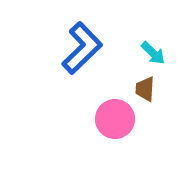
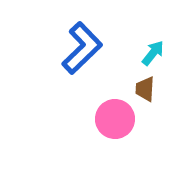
cyan arrow: rotated 96 degrees counterclockwise
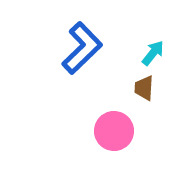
brown trapezoid: moved 1 px left, 1 px up
pink circle: moved 1 px left, 12 px down
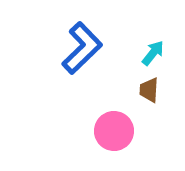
brown trapezoid: moved 5 px right, 2 px down
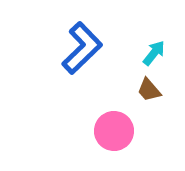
cyan arrow: moved 1 px right
brown trapezoid: rotated 44 degrees counterclockwise
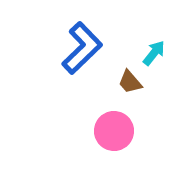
brown trapezoid: moved 19 px left, 8 px up
